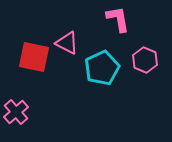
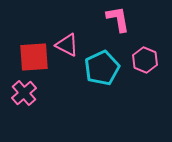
pink triangle: moved 2 px down
red square: rotated 16 degrees counterclockwise
pink cross: moved 8 px right, 19 px up
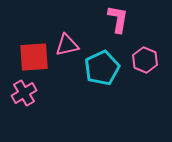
pink L-shape: rotated 20 degrees clockwise
pink triangle: rotated 40 degrees counterclockwise
pink cross: rotated 10 degrees clockwise
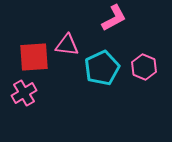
pink L-shape: moved 4 px left, 1 px up; rotated 52 degrees clockwise
pink triangle: rotated 20 degrees clockwise
pink hexagon: moved 1 px left, 7 px down
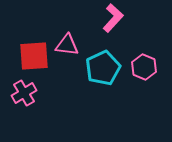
pink L-shape: moved 1 px left; rotated 20 degrees counterclockwise
red square: moved 1 px up
cyan pentagon: moved 1 px right
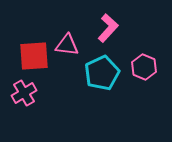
pink L-shape: moved 5 px left, 10 px down
cyan pentagon: moved 1 px left, 5 px down
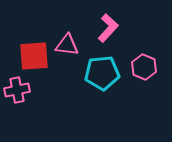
cyan pentagon: rotated 20 degrees clockwise
pink cross: moved 7 px left, 3 px up; rotated 20 degrees clockwise
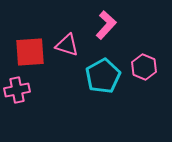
pink L-shape: moved 2 px left, 3 px up
pink triangle: rotated 10 degrees clockwise
red square: moved 4 px left, 4 px up
cyan pentagon: moved 1 px right, 3 px down; rotated 24 degrees counterclockwise
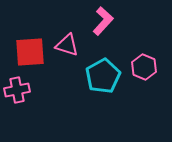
pink L-shape: moved 3 px left, 4 px up
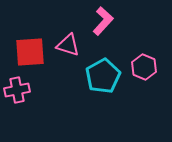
pink triangle: moved 1 px right
